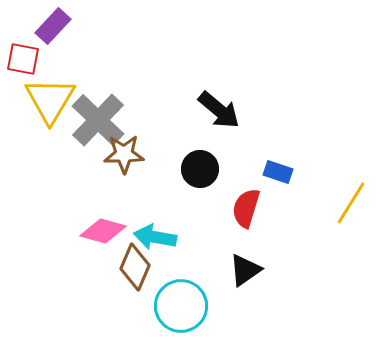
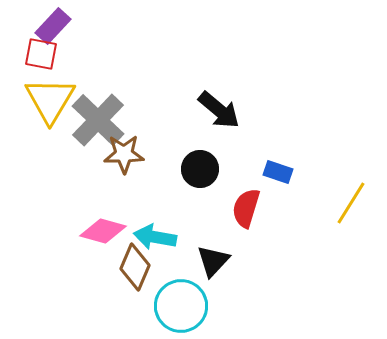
red square: moved 18 px right, 5 px up
black triangle: moved 32 px left, 9 px up; rotated 12 degrees counterclockwise
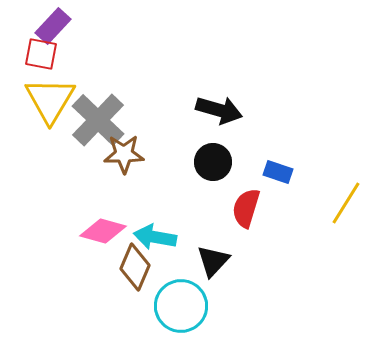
black arrow: rotated 24 degrees counterclockwise
black circle: moved 13 px right, 7 px up
yellow line: moved 5 px left
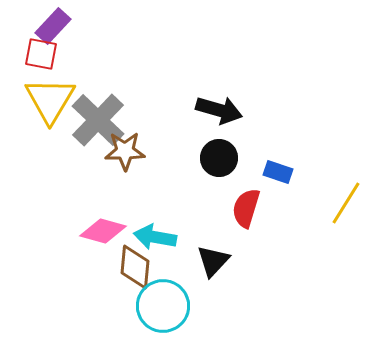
brown star: moved 1 px right, 3 px up
black circle: moved 6 px right, 4 px up
brown diamond: rotated 18 degrees counterclockwise
cyan circle: moved 18 px left
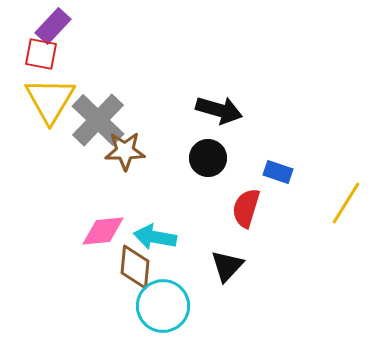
black circle: moved 11 px left
pink diamond: rotated 21 degrees counterclockwise
black triangle: moved 14 px right, 5 px down
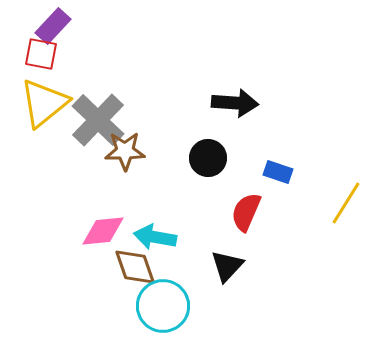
yellow triangle: moved 6 px left, 3 px down; rotated 20 degrees clockwise
black arrow: moved 16 px right, 7 px up; rotated 12 degrees counterclockwise
red semicircle: moved 4 px down; rotated 6 degrees clockwise
brown diamond: rotated 24 degrees counterclockwise
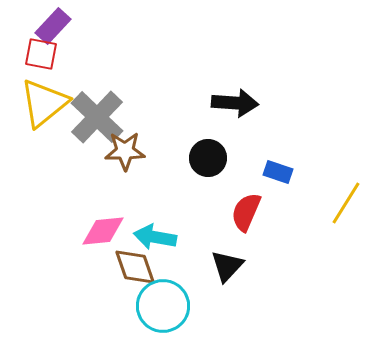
gray cross: moved 1 px left, 3 px up
